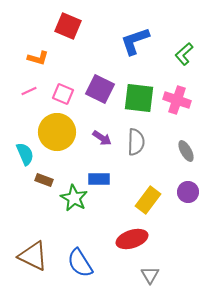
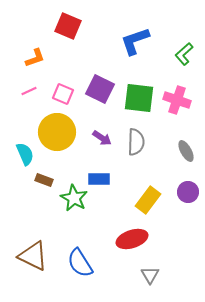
orange L-shape: moved 3 px left; rotated 35 degrees counterclockwise
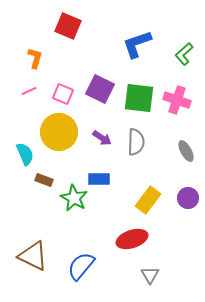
blue L-shape: moved 2 px right, 3 px down
orange L-shape: rotated 55 degrees counterclockwise
yellow circle: moved 2 px right
purple circle: moved 6 px down
blue semicircle: moved 1 px right, 3 px down; rotated 72 degrees clockwise
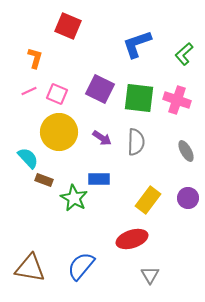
pink square: moved 6 px left
cyan semicircle: moved 3 px right, 4 px down; rotated 20 degrees counterclockwise
brown triangle: moved 3 px left, 12 px down; rotated 16 degrees counterclockwise
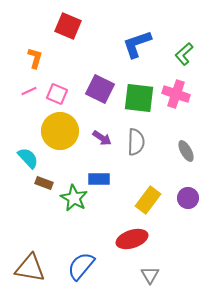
pink cross: moved 1 px left, 6 px up
yellow circle: moved 1 px right, 1 px up
brown rectangle: moved 3 px down
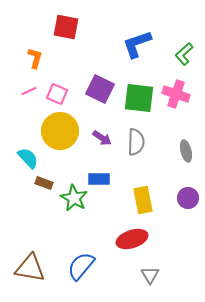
red square: moved 2 px left, 1 px down; rotated 12 degrees counterclockwise
gray ellipse: rotated 15 degrees clockwise
yellow rectangle: moved 5 px left; rotated 48 degrees counterclockwise
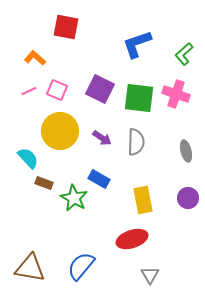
orange L-shape: rotated 65 degrees counterclockwise
pink square: moved 4 px up
blue rectangle: rotated 30 degrees clockwise
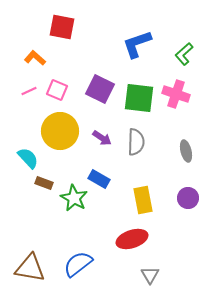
red square: moved 4 px left
blue semicircle: moved 3 px left, 2 px up; rotated 12 degrees clockwise
